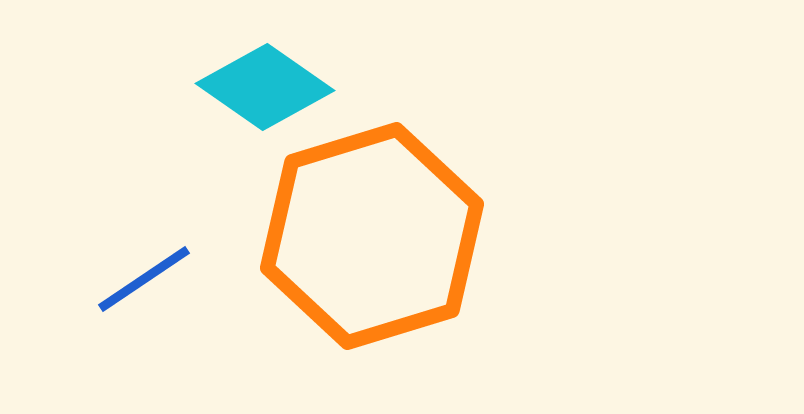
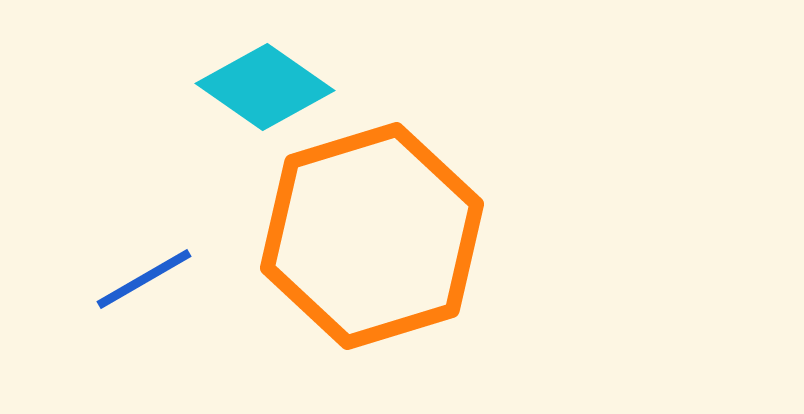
blue line: rotated 4 degrees clockwise
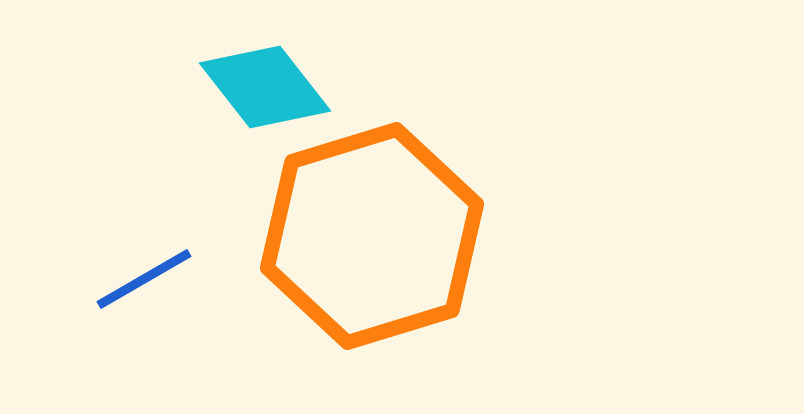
cyan diamond: rotated 17 degrees clockwise
